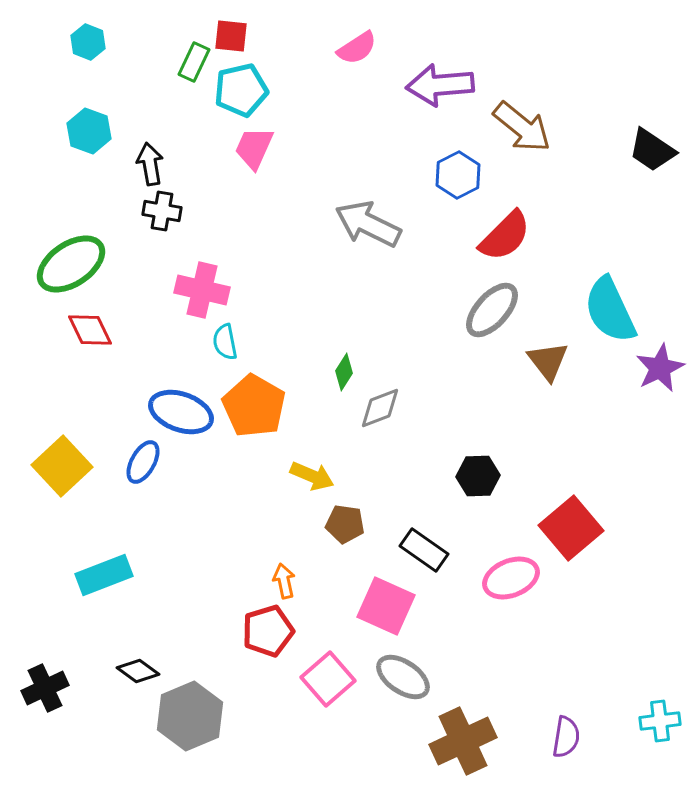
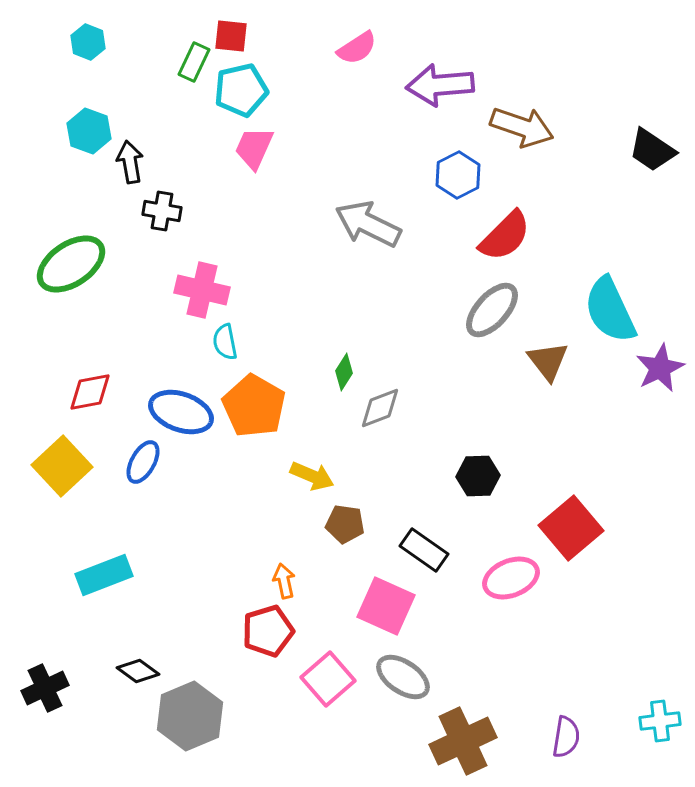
brown arrow at (522, 127): rotated 20 degrees counterclockwise
black arrow at (150, 164): moved 20 px left, 2 px up
red diamond at (90, 330): moved 62 px down; rotated 75 degrees counterclockwise
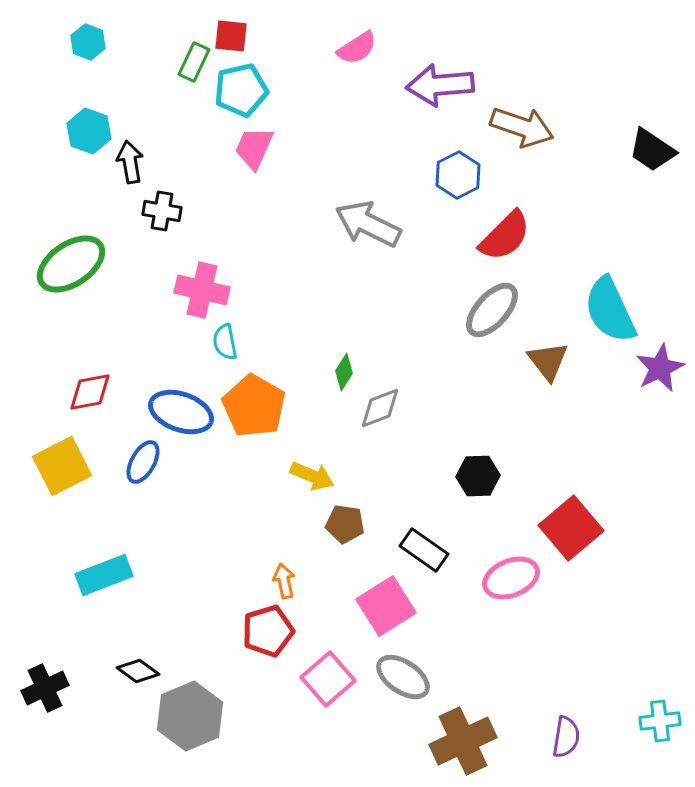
yellow square at (62, 466): rotated 16 degrees clockwise
pink square at (386, 606): rotated 34 degrees clockwise
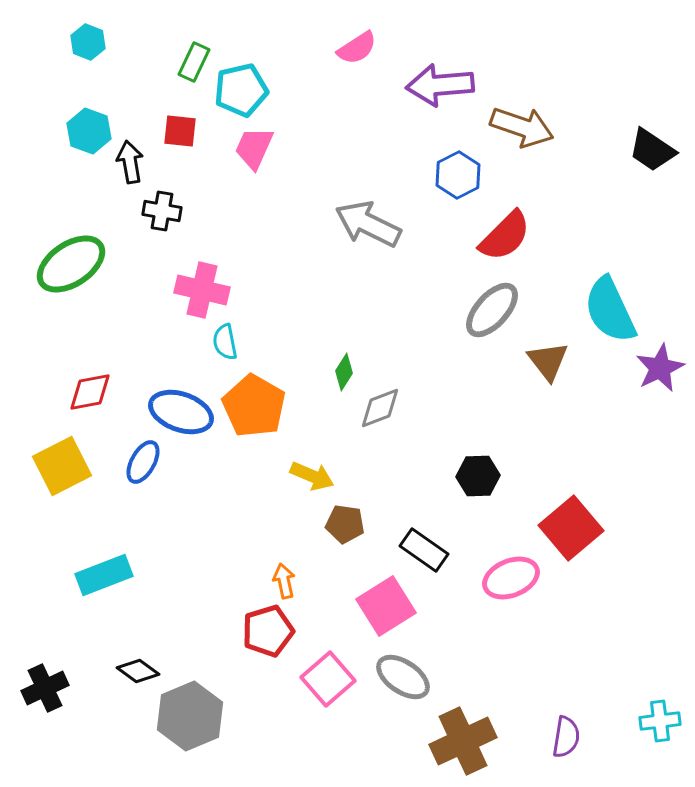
red square at (231, 36): moved 51 px left, 95 px down
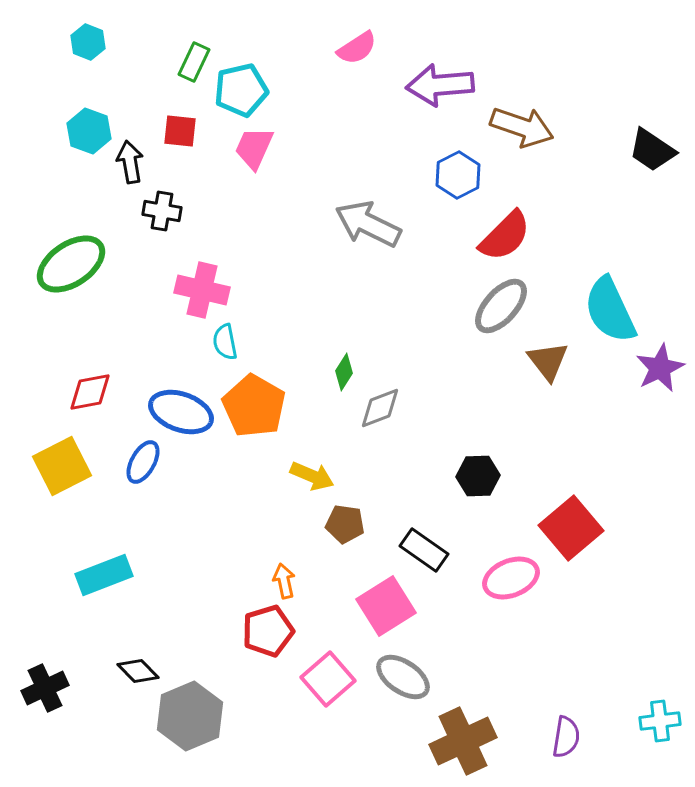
gray ellipse at (492, 310): moved 9 px right, 4 px up
black diamond at (138, 671): rotated 9 degrees clockwise
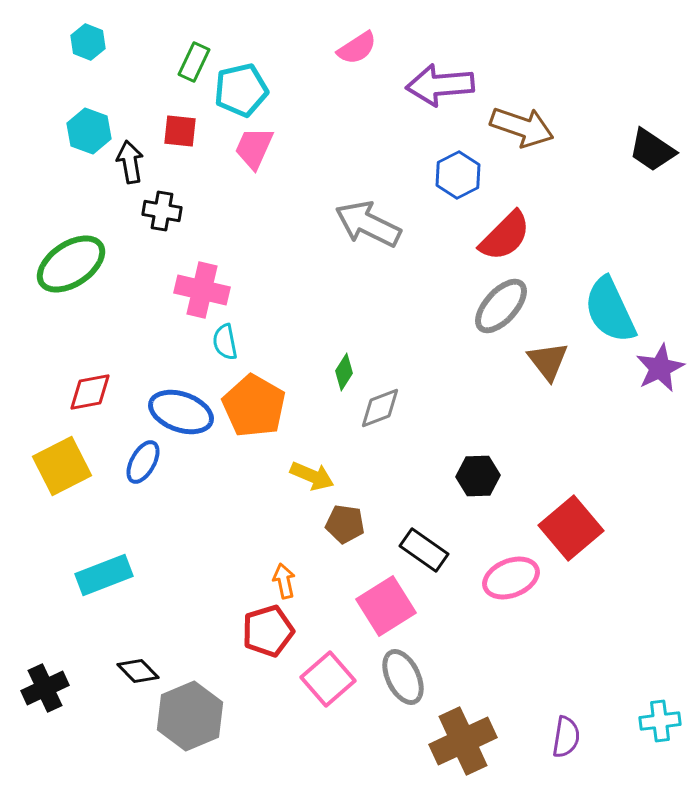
gray ellipse at (403, 677): rotated 30 degrees clockwise
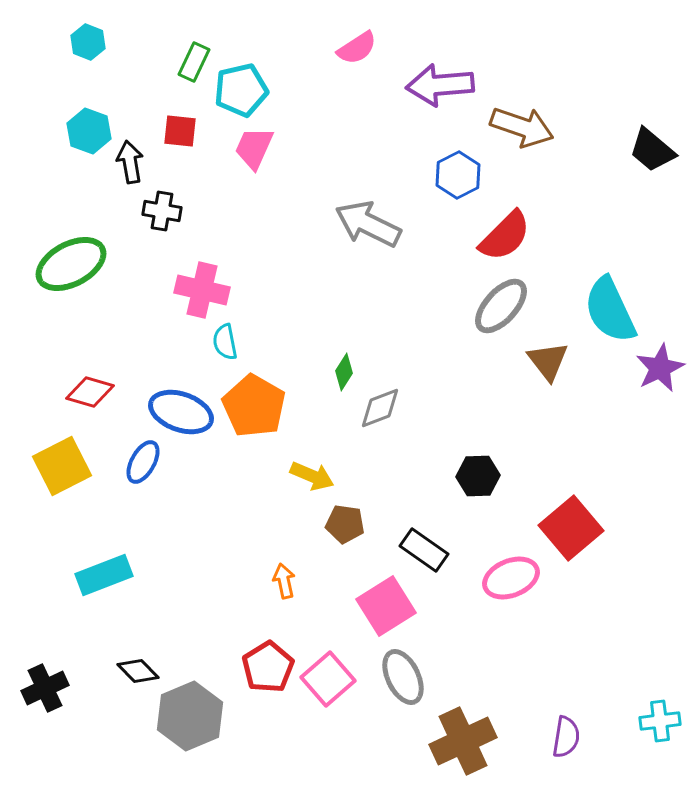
black trapezoid at (652, 150): rotated 6 degrees clockwise
green ellipse at (71, 264): rotated 6 degrees clockwise
red diamond at (90, 392): rotated 27 degrees clockwise
red pentagon at (268, 631): moved 36 px down; rotated 15 degrees counterclockwise
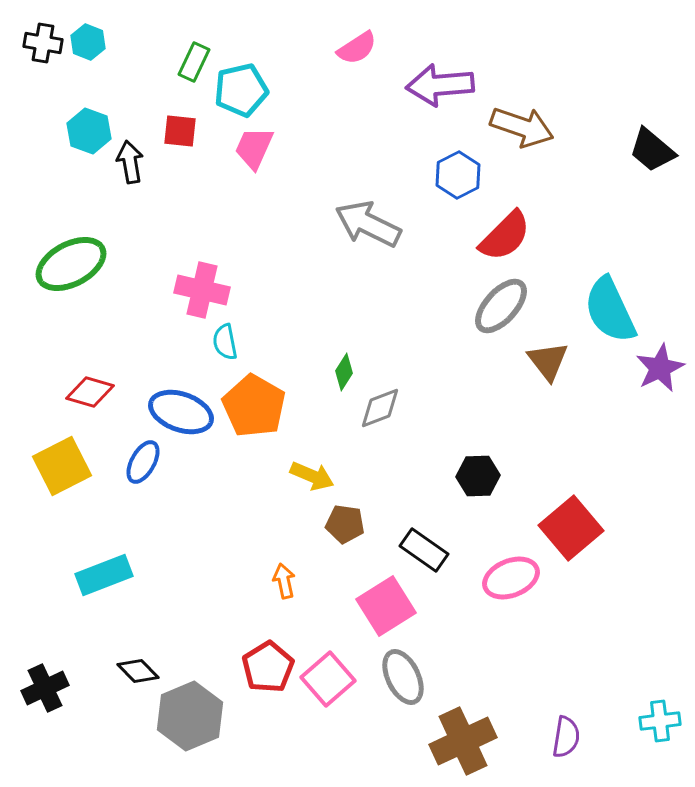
black cross at (162, 211): moved 119 px left, 168 px up
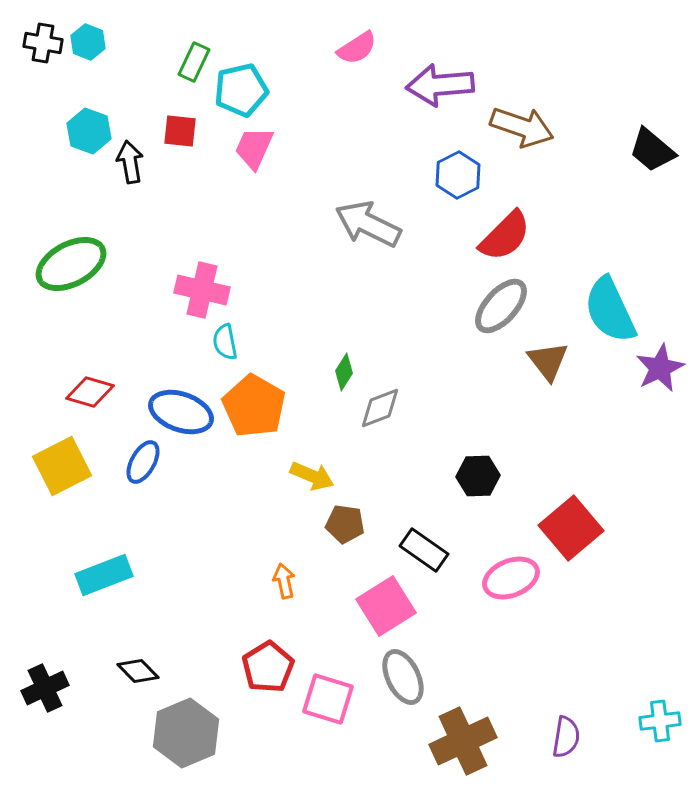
pink square at (328, 679): moved 20 px down; rotated 32 degrees counterclockwise
gray hexagon at (190, 716): moved 4 px left, 17 px down
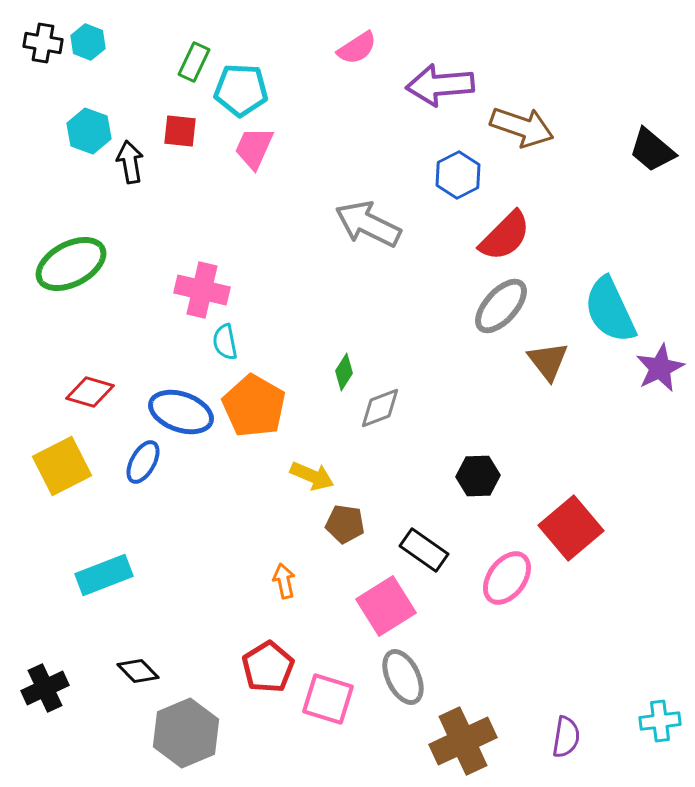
cyan pentagon at (241, 90): rotated 16 degrees clockwise
pink ellipse at (511, 578): moved 4 px left; rotated 32 degrees counterclockwise
